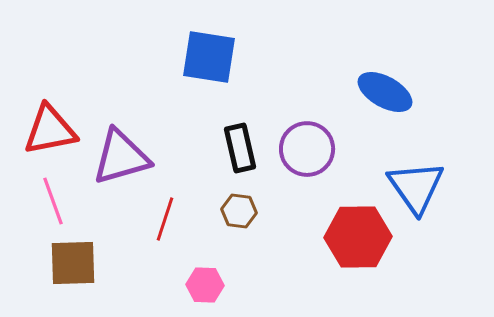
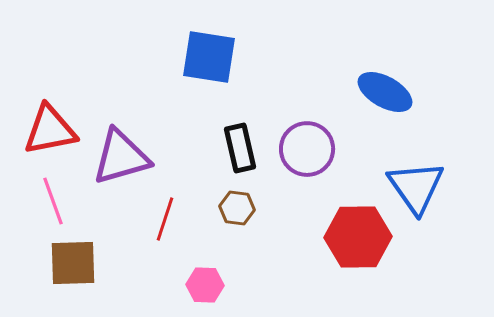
brown hexagon: moved 2 px left, 3 px up
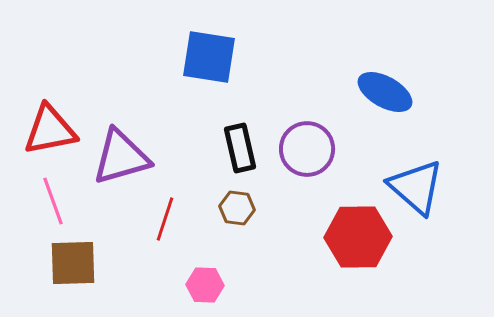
blue triangle: rotated 14 degrees counterclockwise
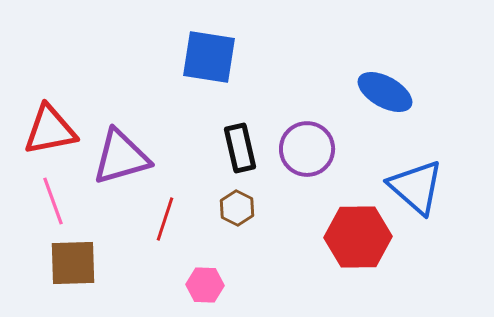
brown hexagon: rotated 20 degrees clockwise
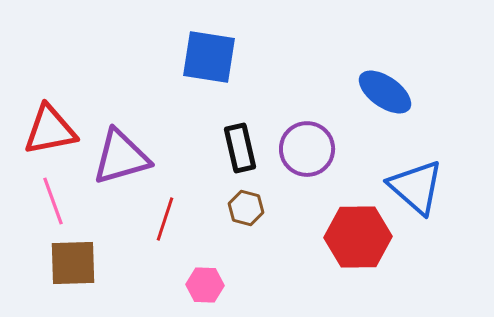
blue ellipse: rotated 6 degrees clockwise
brown hexagon: moved 9 px right; rotated 12 degrees counterclockwise
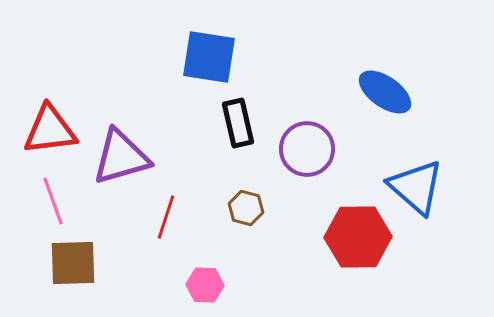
red triangle: rotated 4 degrees clockwise
black rectangle: moved 2 px left, 25 px up
red line: moved 1 px right, 2 px up
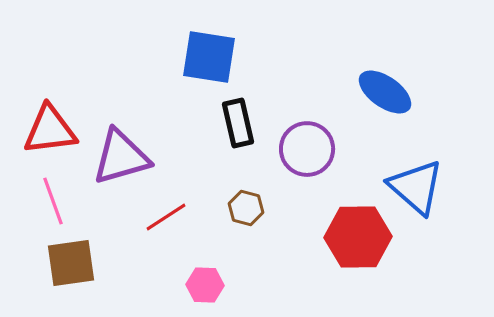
red line: rotated 39 degrees clockwise
brown square: moved 2 px left; rotated 6 degrees counterclockwise
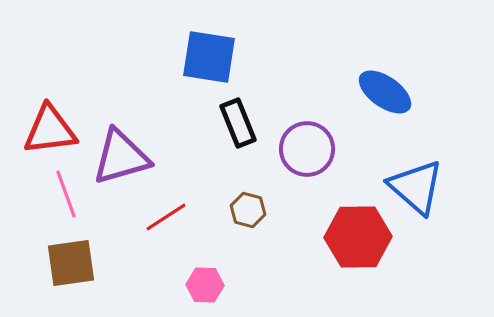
black rectangle: rotated 9 degrees counterclockwise
pink line: moved 13 px right, 7 px up
brown hexagon: moved 2 px right, 2 px down
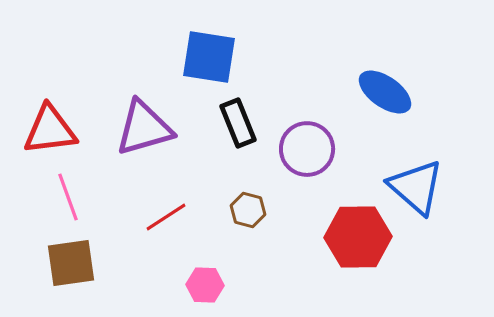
purple triangle: moved 23 px right, 29 px up
pink line: moved 2 px right, 3 px down
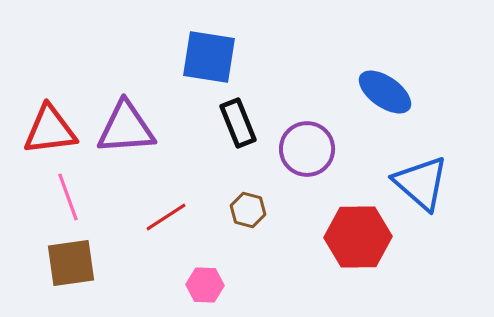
purple triangle: moved 18 px left; rotated 12 degrees clockwise
blue triangle: moved 5 px right, 4 px up
